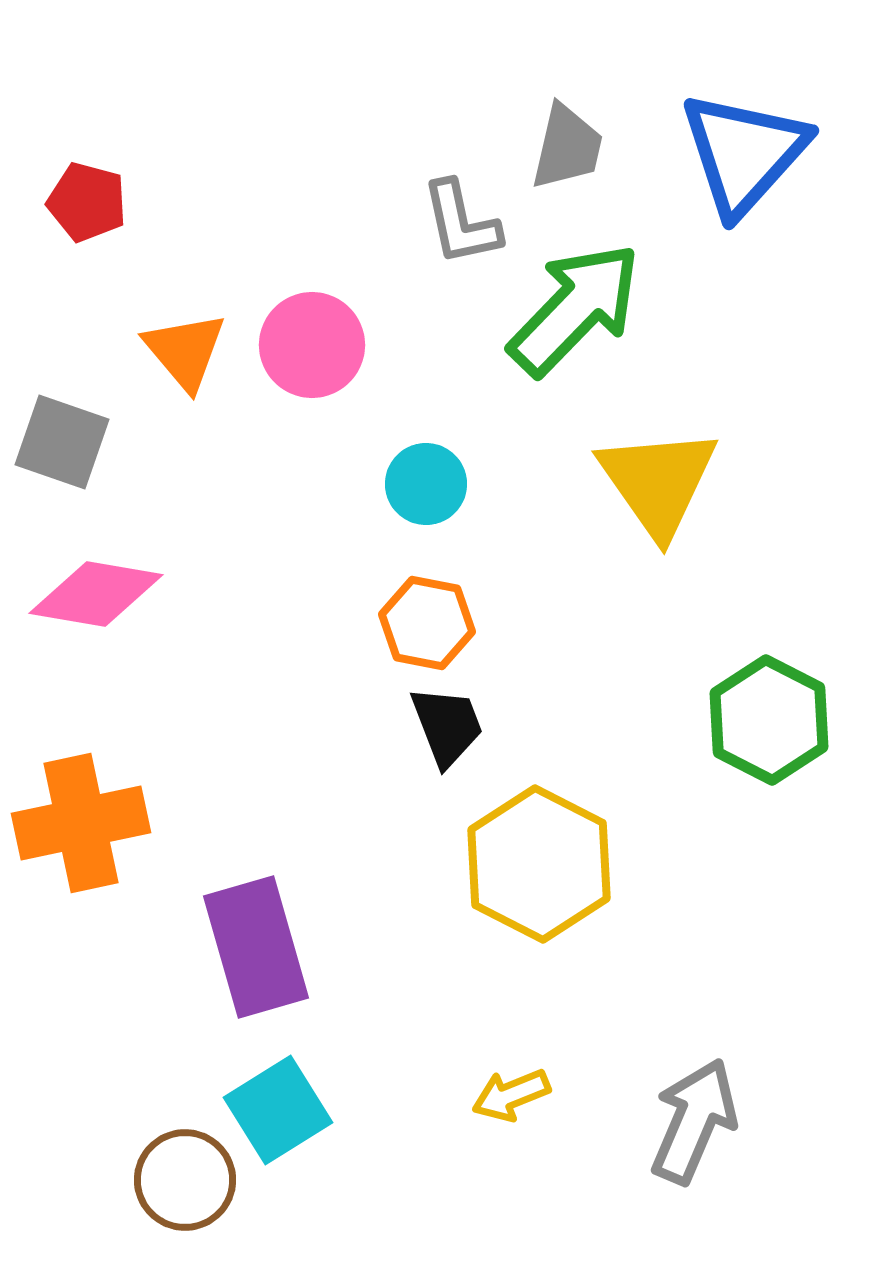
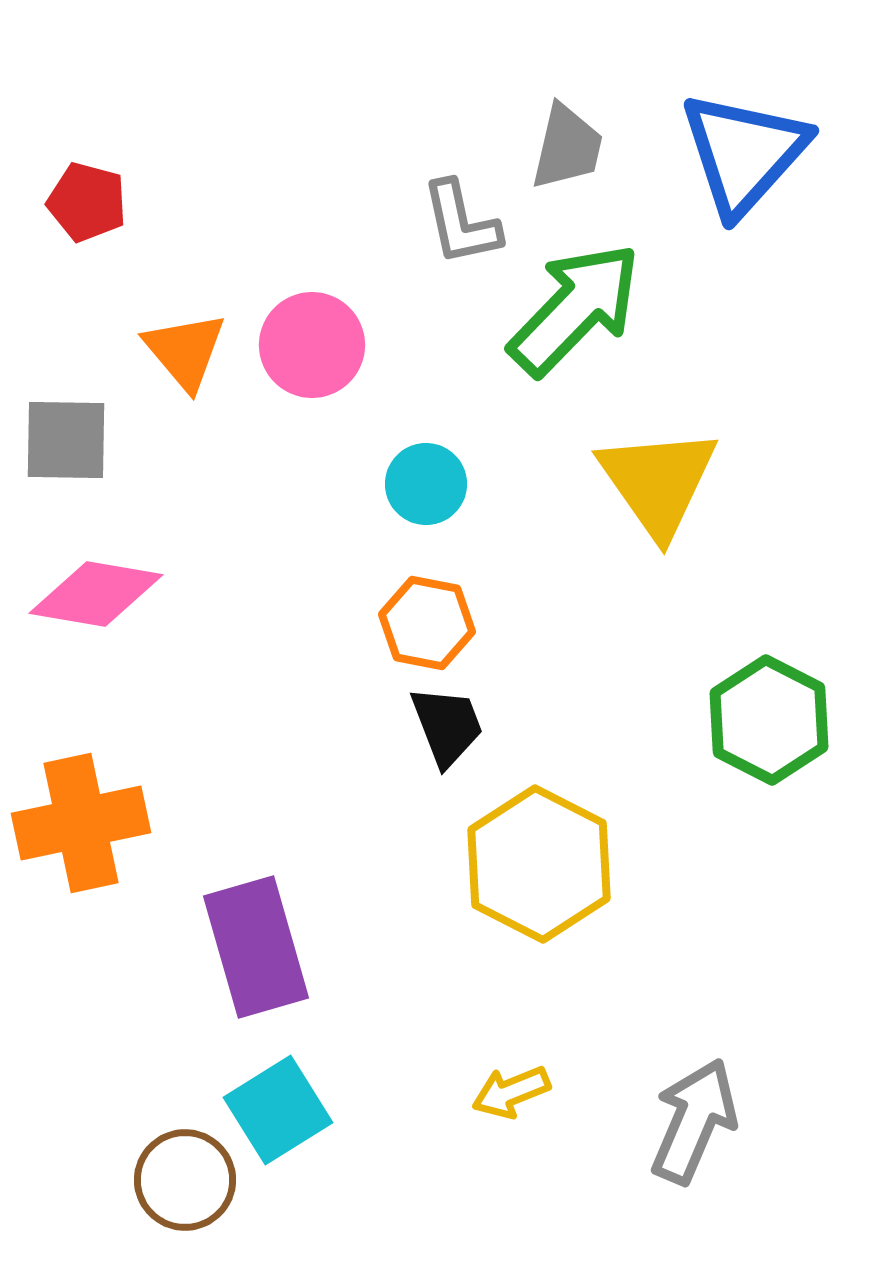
gray square: moved 4 px right, 2 px up; rotated 18 degrees counterclockwise
yellow arrow: moved 3 px up
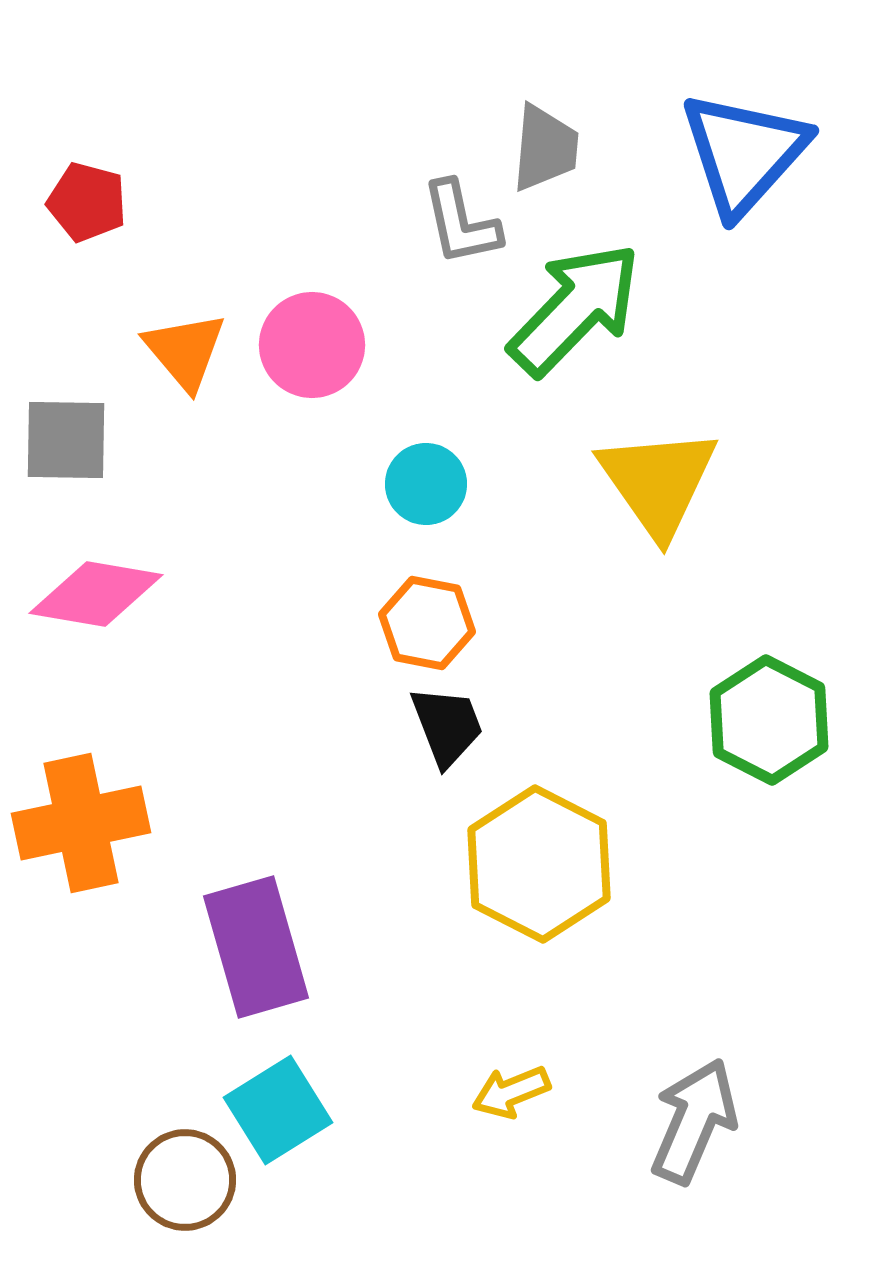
gray trapezoid: moved 22 px left, 1 px down; rotated 8 degrees counterclockwise
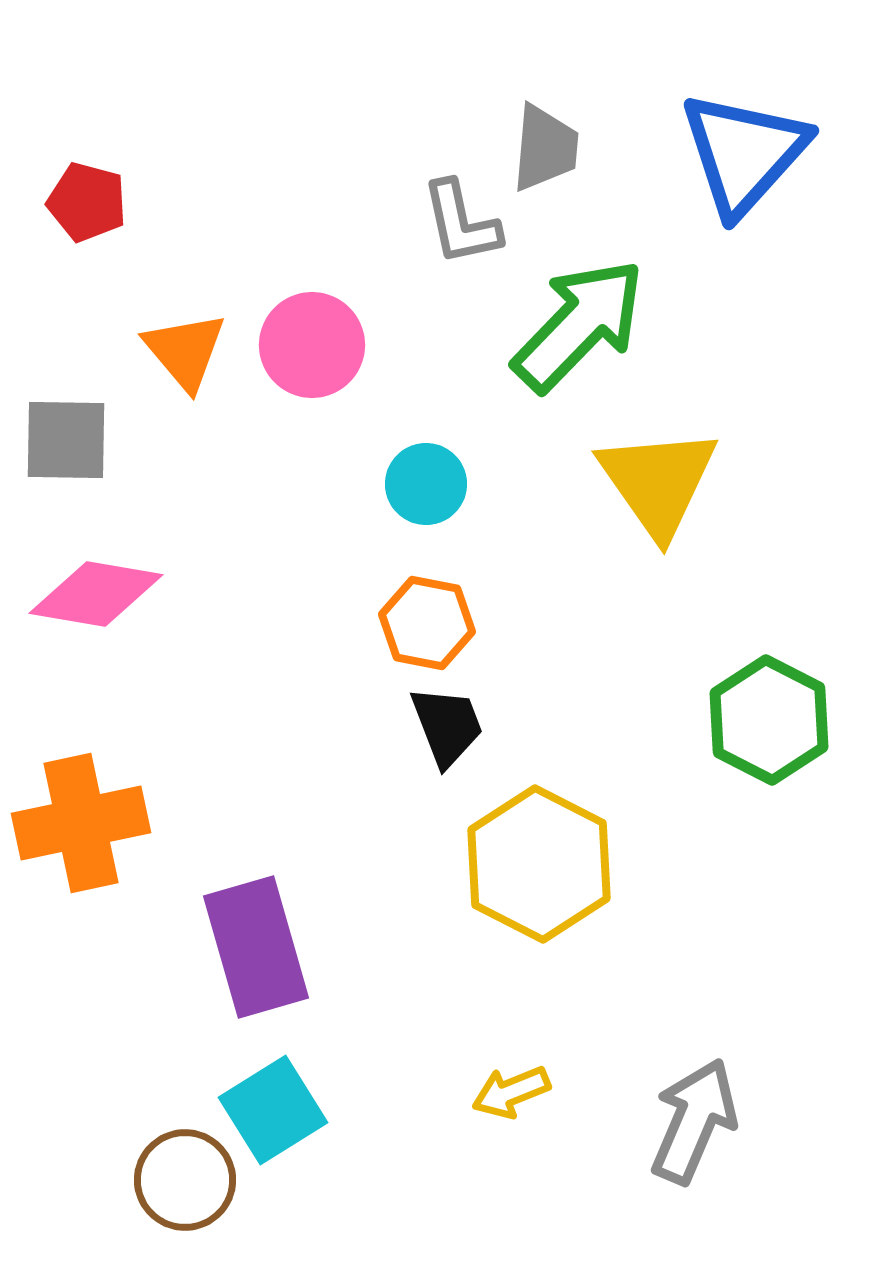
green arrow: moved 4 px right, 16 px down
cyan square: moved 5 px left
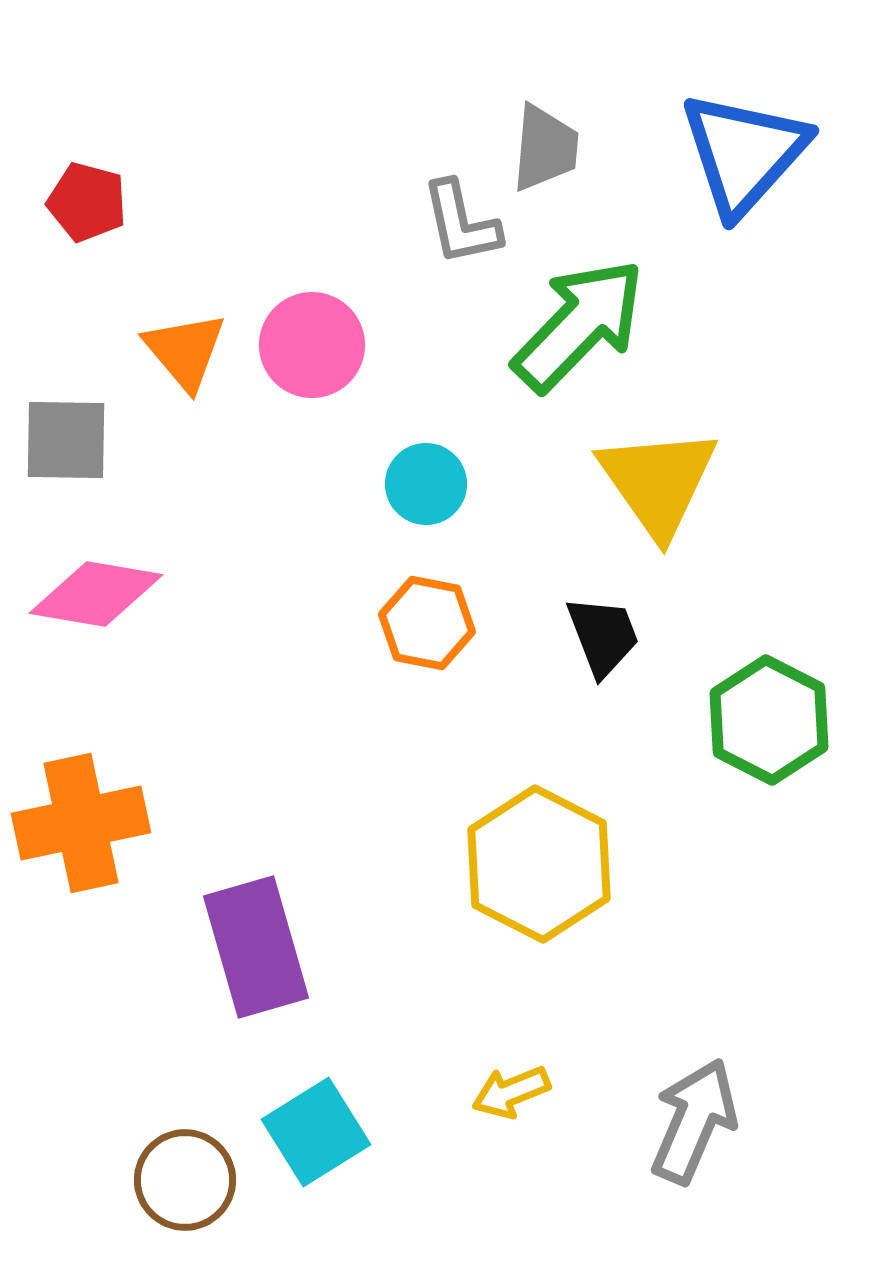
black trapezoid: moved 156 px right, 90 px up
cyan square: moved 43 px right, 22 px down
